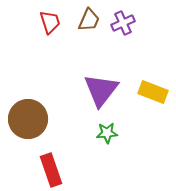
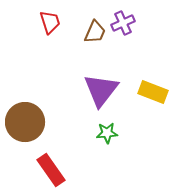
brown trapezoid: moved 6 px right, 12 px down
brown circle: moved 3 px left, 3 px down
red rectangle: rotated 16 degrees counterclockwise
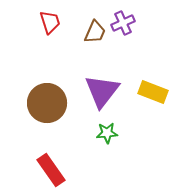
purple triangle: moved 1 px right, 1 px down
brown circle: moved 22 px right, 19 px up
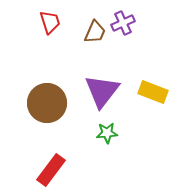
red rectangle: rotated 72 degrees clockwise
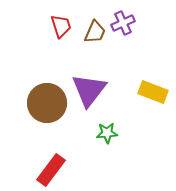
red trapezoid: moved 11 px right, 4 px down
purple triangle: moved 13 px left, 1 px up
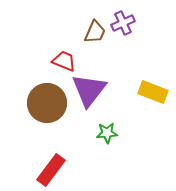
red trapezoid: moved 3 px right, 35 px down; rotated 50 degrees counterclockwise
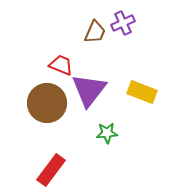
red trapezoid: moved 3 px left, 4 px down
yellow rectangle: moved 11 px left
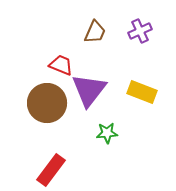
purple cross: moved 17 px right, 8 px down
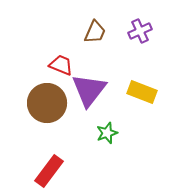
green star: rotated 15 degrees counterclockwise
red rectangle: moved 2 px left, 1 px down
